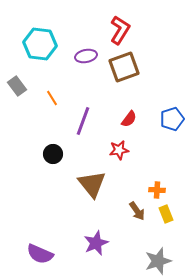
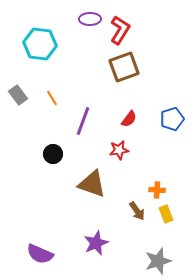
purple ellipse: moved 4 px right, 37 px up; rotated 10 degrees clockwise
gray rectangle: moved 1 px right, 9 px down
brown triangle: rotated 32 degrees counterclockwise
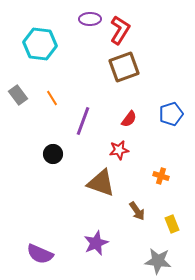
blue pentagon: moved 1 px left, 5 px up
brown triangle: moved 9 px right, 1 px up
orange cross: moved 4 px right, 14 px up; rotated 14 degrees clockwise
yellow rectangle: moved 6 px right, 10 px down
gray star: rotated 24 degrees clockwise
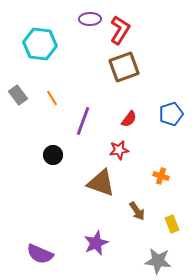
black circle: moved 1 px down
